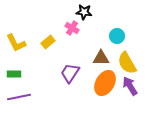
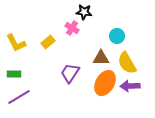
purple arrow: rotated 60 degrees counterclockwise
purple line: rotated 20 degrees counterclockwise
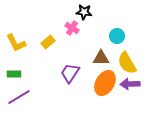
purple arrow: moved 2 px up
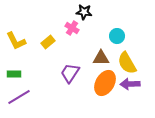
yellow L-shape: moved 2 px up
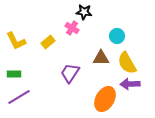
orange ellipse: moved 16 px down
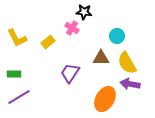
yellow L-shape: moved 1 px right, 3 px up
purple arrow: rotated 12 degrees clockwise
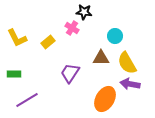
cyan circle: moved 2 px left
purple line: moved 8 px right, 3 px down
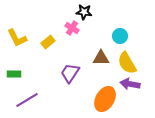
cyan circle: moved 5 px right
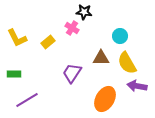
purple trapezoid: moved 2 px right
purple arrow: moved 7 px right, 2 px down
